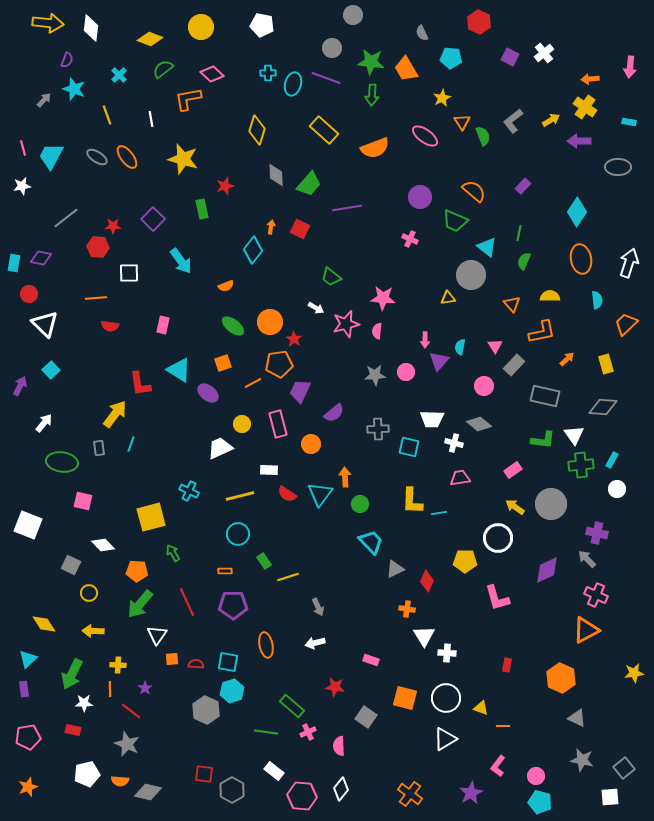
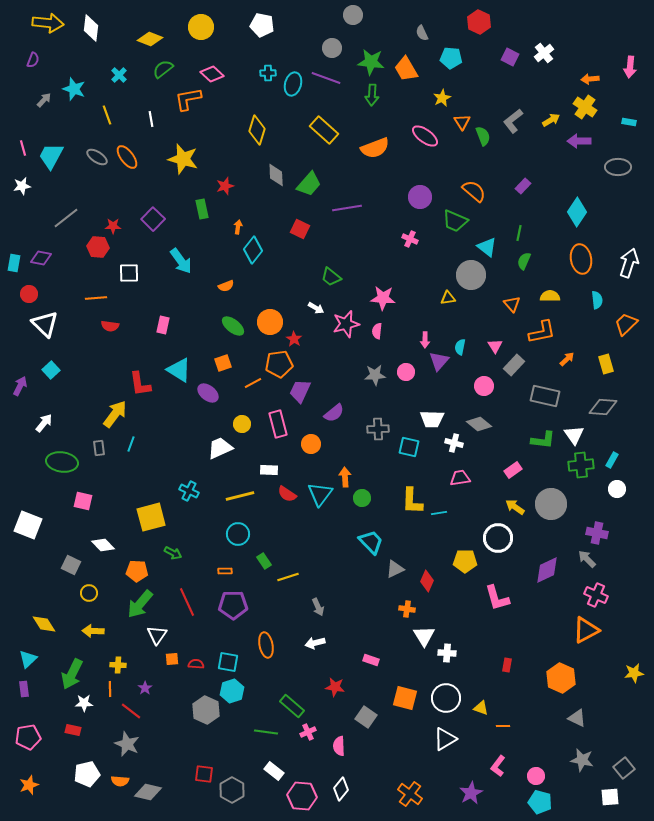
purple semicircle at (67, 60): moved 34 px left
orange arrow at (271, 227): moved 33 px left
green circle at (360, 504): moved 2 px right, 6 px up
green arrow at (173, 553): rotated 150 degrees clockwise
orange star at (28, 787): moved 1 px right, 2 px up
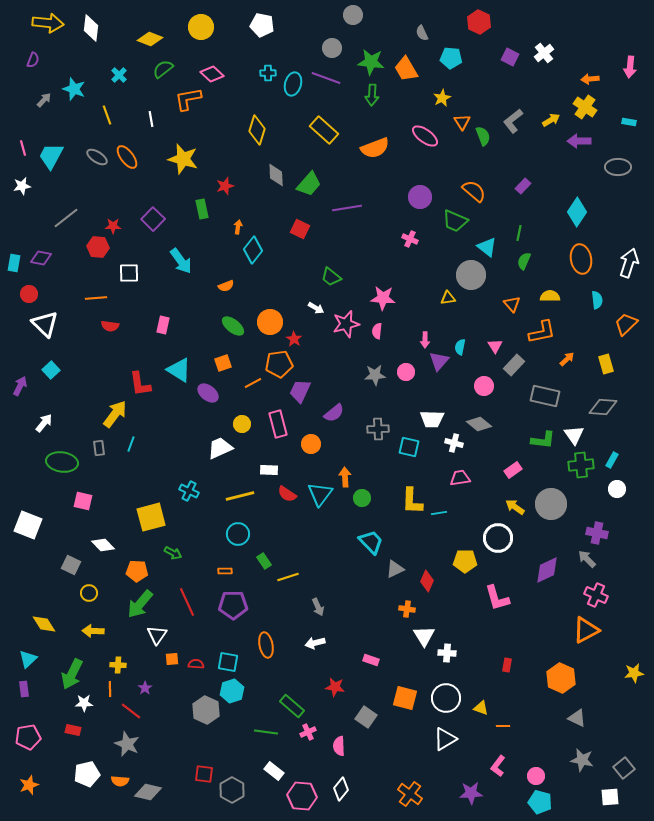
purple star at (471, 793): rotated 25 degrees clockwise
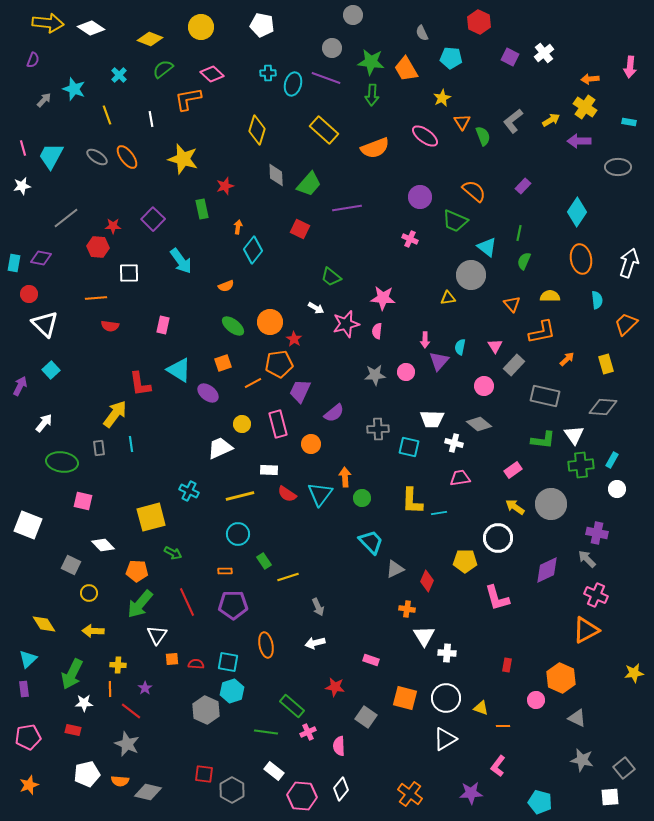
white diamond at (91, 28): rotated 64 degrees counterclockwise
cyan line at (131, 444): rotated 28 degrees counterclockwise
pink circle at (536, 776): moved 76 px up
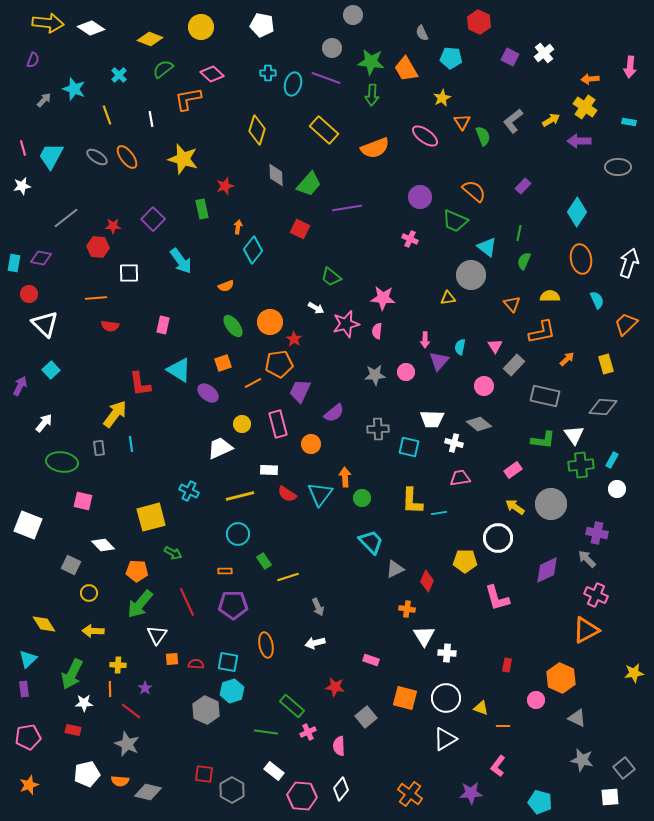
cyan semicircle at (597, 300): rotated 18 degrees counterclockwise
green ellipse at (233, 326): rotated 15 degrees clockwise
gray square at (366, 717): rotated 15 degrees clockwise
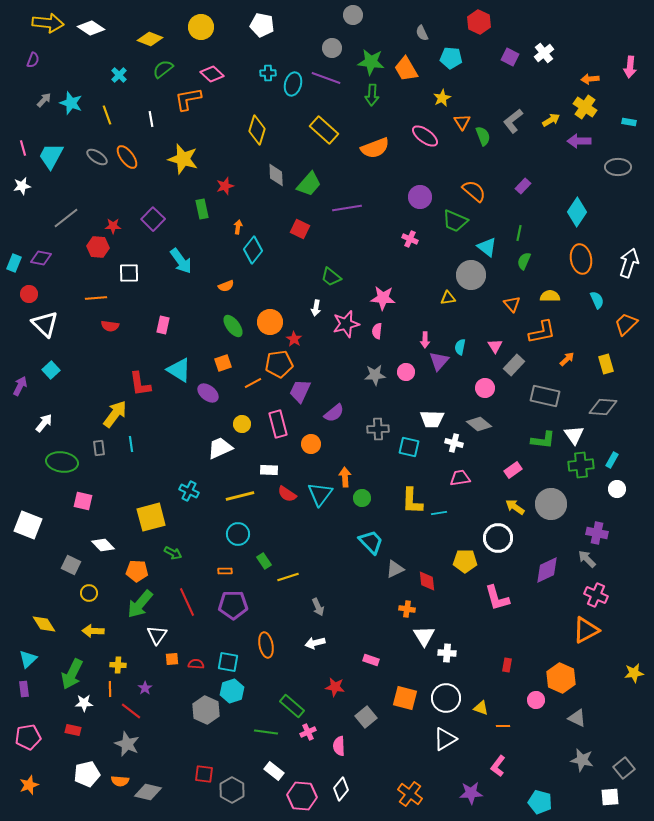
cyan star at (74, 89): moved 3 px left, 14 px down
cyan rectangle at (14, 263): rotated 12 degrees clockwise
white arrow at (316, 308): rotated 70 degrees clockwise
pink circle at (484, 386): moved 1 px right, 2 px down
red diamond at (427, 581): rotated 30 degrees counterclockwise
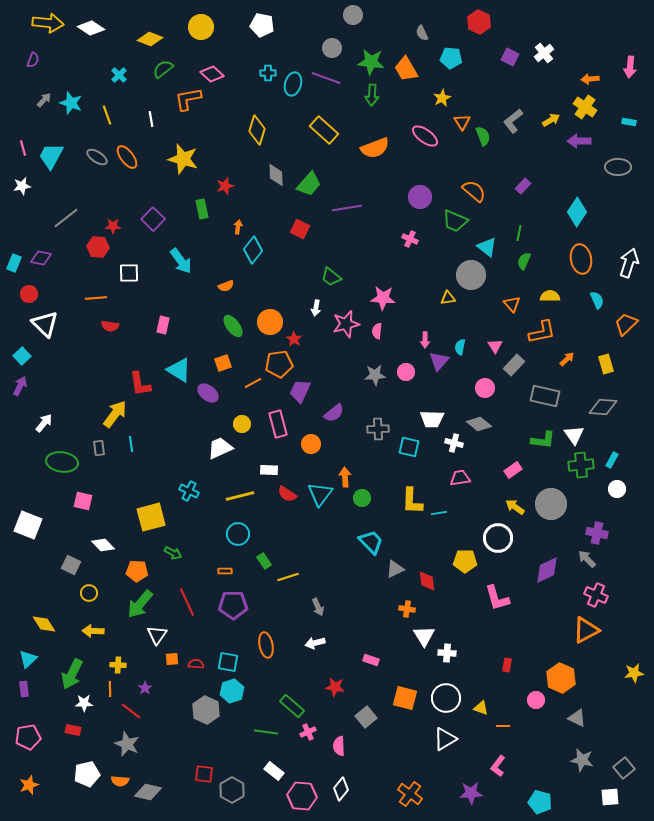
cyan square at (51, 370): moved 29 px left, 14 px up
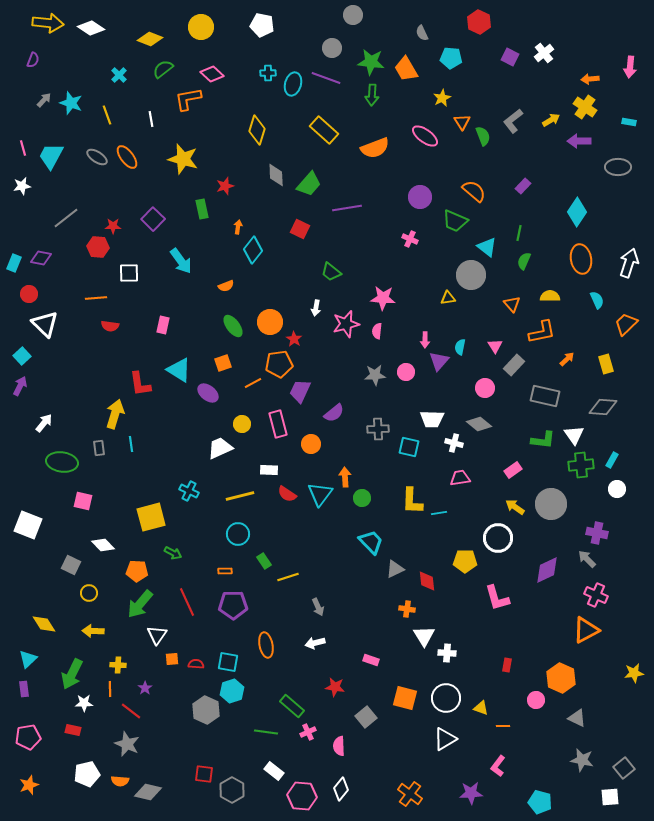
green trapezoid at (331, 277): moved 5 px up
yellow arrow at (115, 414): rotated 20 degrees counterclockwise
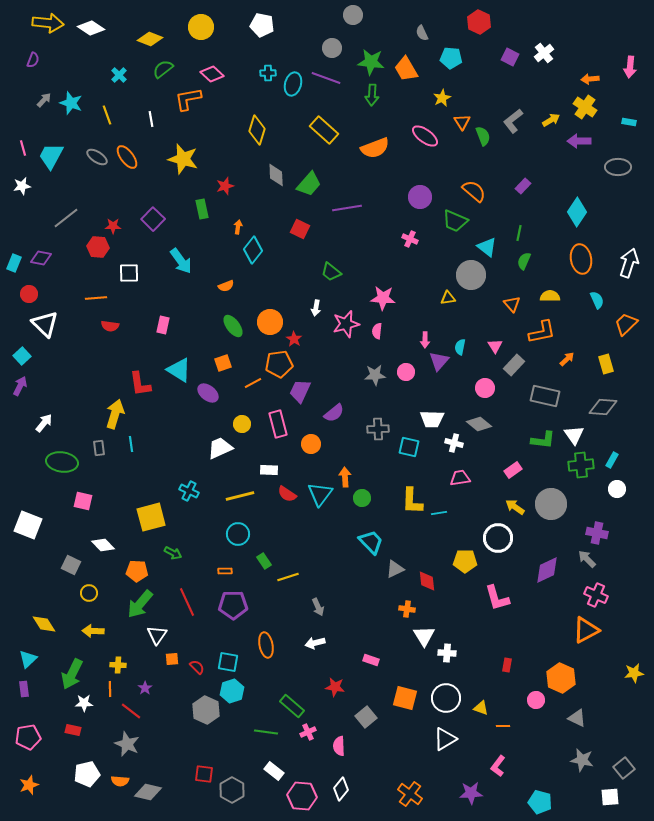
red semicircle at (196, 664): moved 1 px right, 3 px down; rotated 42 degrees clockwise
